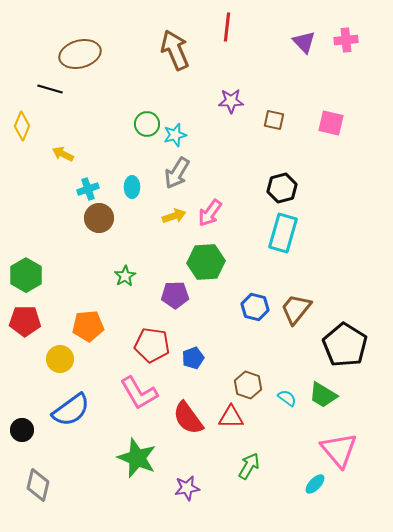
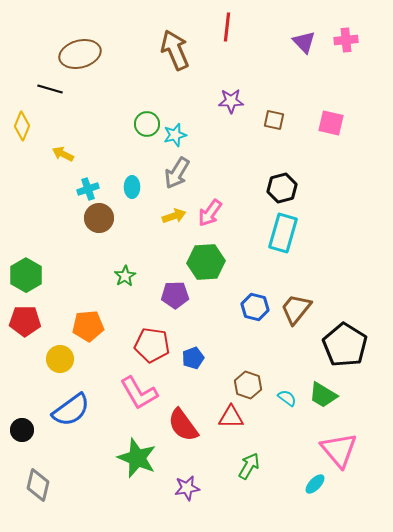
red semicircle at (188, 418): moved 5 px left, 7 px down
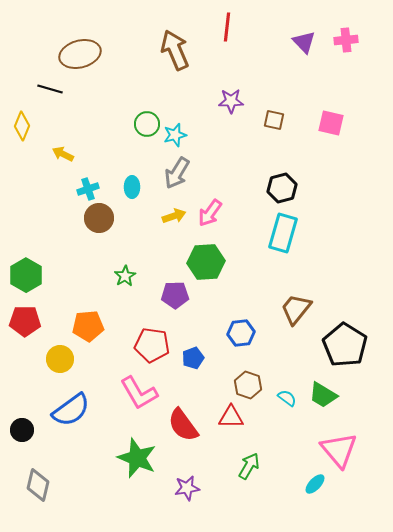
blue hexagon at (255, 307): moved 14 px left, 26 px down; rotated 20 degrees counterclockwise
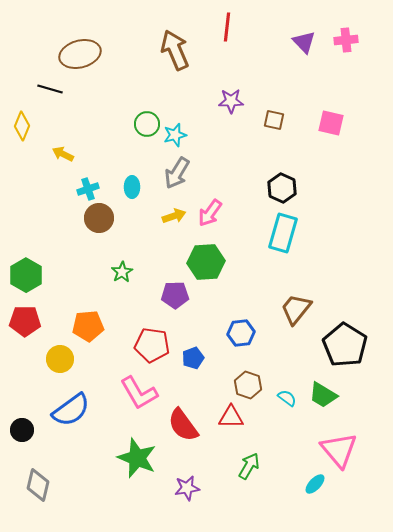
black hexagon at (282, 188): rotated 20 degrees counterclockwise
green star at (125, 276): moved 3 px left, 4 px up
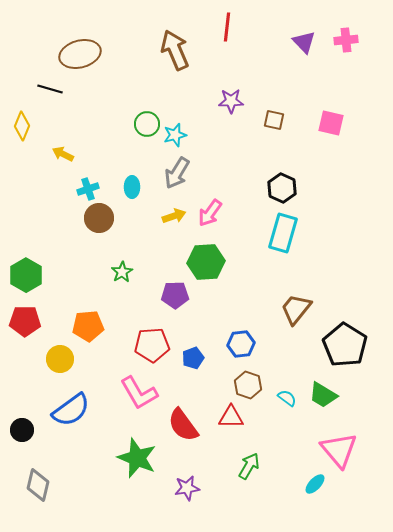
blue hexagon at (241, 333): moved 11 px down
red pentagon at (152, 345): rotated 12 degrees counterclockwise
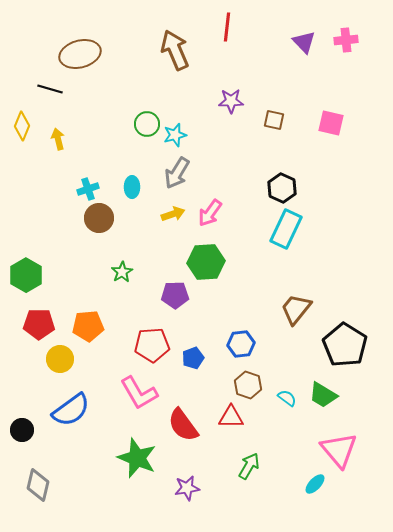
yellow arrow at (63, 154): moved 5 px left, 15 px up; rotated 50 degrees clockwise
yellow arrow at (174, 216): moved 1 px left, 2 px up
cyan rectangle at (283, 233): moved 3 px right, 4 px up; rotated 9 degrees clockwise
red pentagon at (25, 321): moved 14 px right, 3 px down
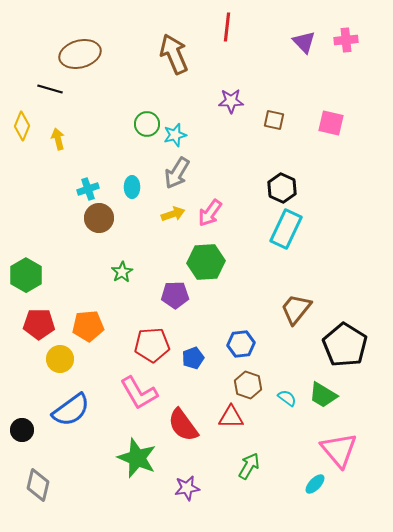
brown arrow at (175, 50): moved 1 px left, 4 px down
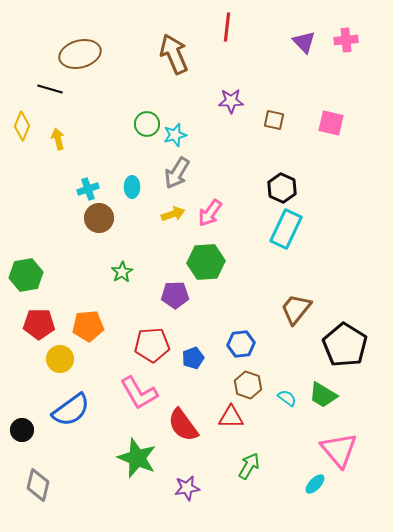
green hexagon at (26, 275): rotated 20 degrees clockwise
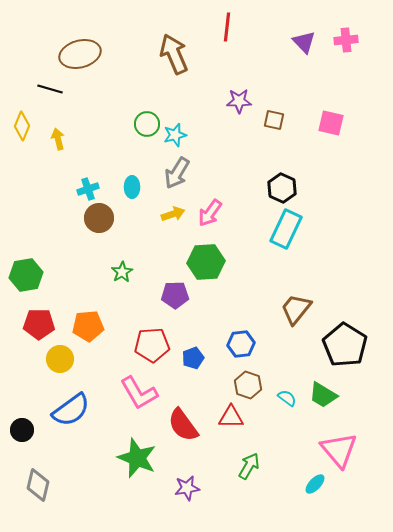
purple star at (231, 101): moved 8 px right
